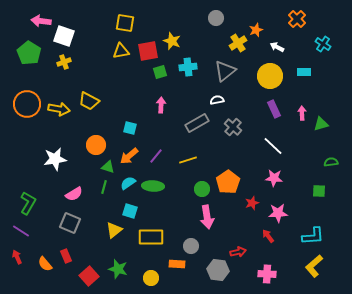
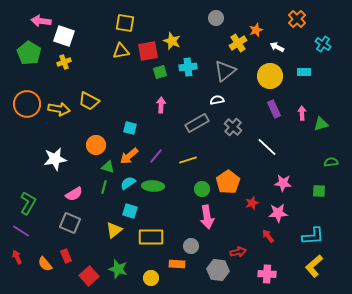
white line at (273, 146): moved 6 px left, 1 px down
pink star at (274, 178): moved 9 px right, 5 px down
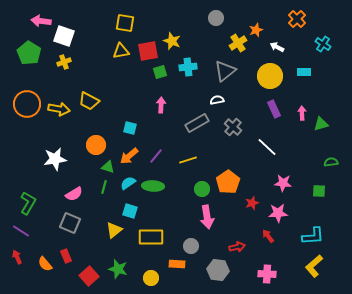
red arrow at (238, 252): moved 1 px left, 5 px up
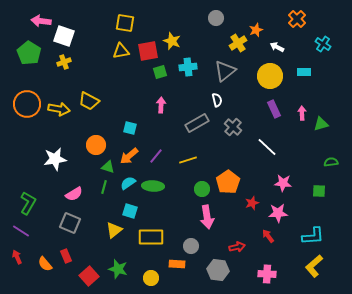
white semicircle at (217, 100): rotated 88 degrees clockwise
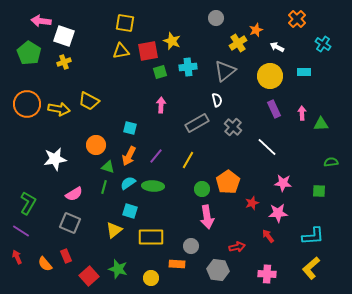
green triangle at (321, 124): rotated 14 degrees clockwise
orange arrow at (129, 156): rotated 24 degrees counterclockwise
yellow line at (188, 160): rotated 42 degrees counterclockwise
yellow L-shape at (314, 266): moved 3 px left, 2 px down
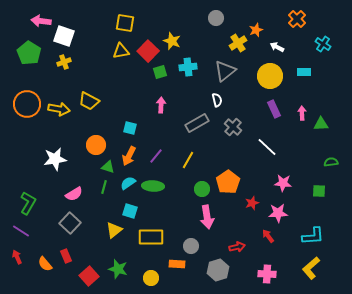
red square at (148, 51): rotated 35 degrees counterclockwise
gray square at (70, 223): rotated 20 degrees clockwise
gray hexagon at (218, 270): rotated 25 degrees counterclockwise
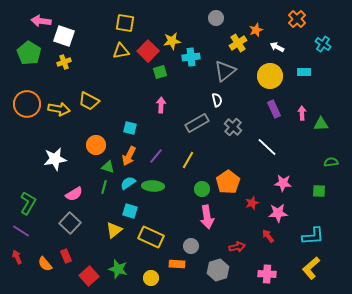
yellow star at (172, 41): rotated 30 degrees counterclockwise
cyan cross at (188, 67): moved 3 px right, 10 px up
yellow rectangle at (151, 237): rotated 25 degrees clockwise
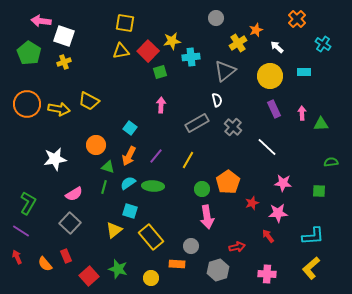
white arrow at (277, 47): rotated 16 degrees clockwise
cyan square at (130, 128): rotated 24 degrees clockwise
yellow rectangle at (151, 237): rotated 25 degrees clockwise
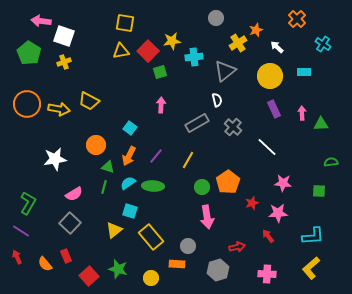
cyan cross at (191, 57): moved 3 px right
green circle at (202, 189): moved 2 px up
gray circle at (191, 246): moved 3 px left
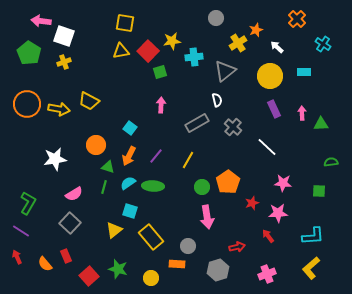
pink cross at (267, 274): rotated 24 degrees counterclockwise
